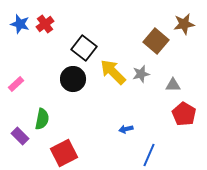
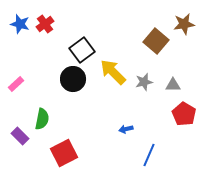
black square: moved 2 px left, 2 px down; rotated 15 degrees clockwise
gray star: moved 3 px right, 8 px down
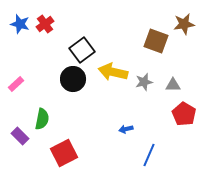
brown square: rotated 20 degrees counterclockwise
yellow arrow: rotated 32 degrees counterclockwise
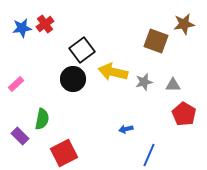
blue star: moved 2 px right, 4 px down; rotated 24 degrees counterclockwise
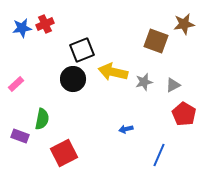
red cross: rotated 12 degrees clockwise
black square: rotated 15 degrees clockwise
gray triangle: rotated 28 degrees counterclockwise
purple rectangle: rotated 24 degrees counterclockwise
blue line: moved 10 px right
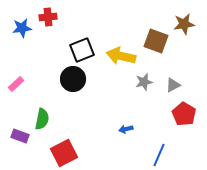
red cross: moved 3 px right, 7 px up; rotated 18 degrees clockwise
yellow arrow: moved 8 px right, 16 px up
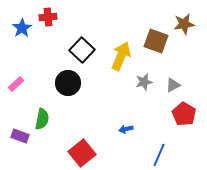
blue star: rotated 24 degrees counterclockwise
black square: rotated 25 degrees counterclockwise
yellow arrow: rotated 100 degrees clockwise
black circle: moved 5 px left, 4 px down
red square: moved 18 px right; rotated 12 degrees counterclockwise
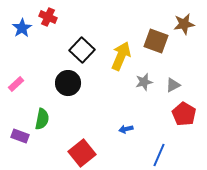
red cross: rotated 30 degrees clockwise
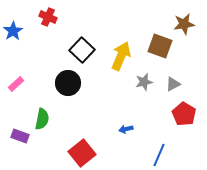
blue star: moved 9 px left, 3 px down
brown square: moved 4 px right, 5 px down
gray triangle: moved 1 px up
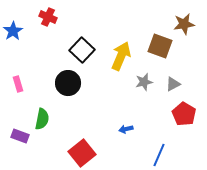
pink rectangle: moved 2 px right; rotated 63 degrees counterclockwise
